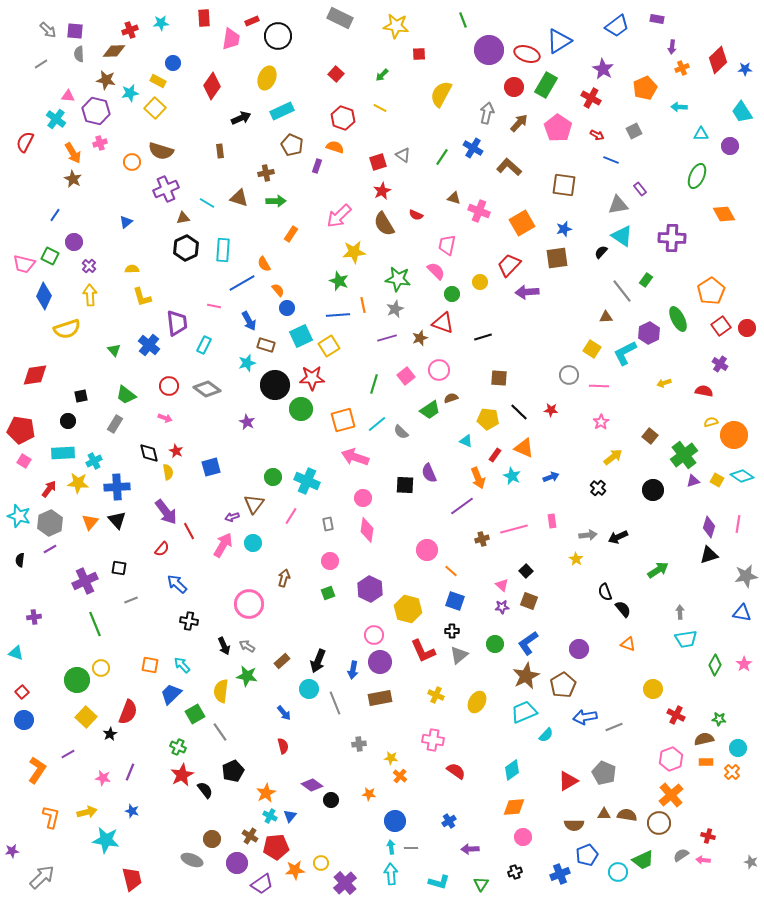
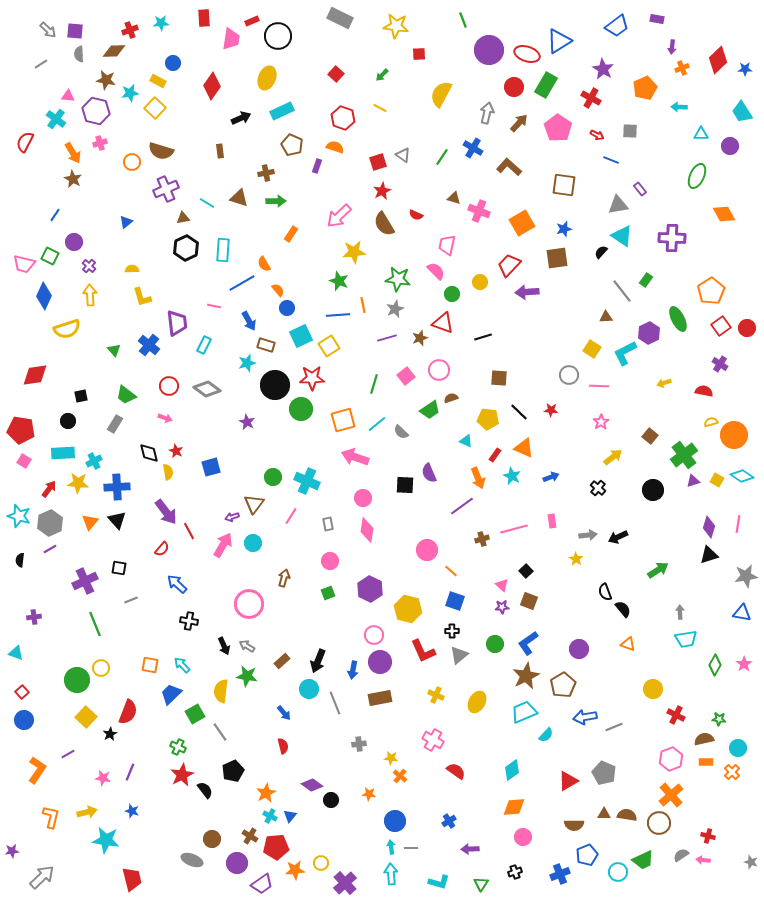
gray square at (634, 131): moved 4 px left; rotated 28 degrees clockwise
pink cross at (433, 740): rotated 20 degrees clockwise
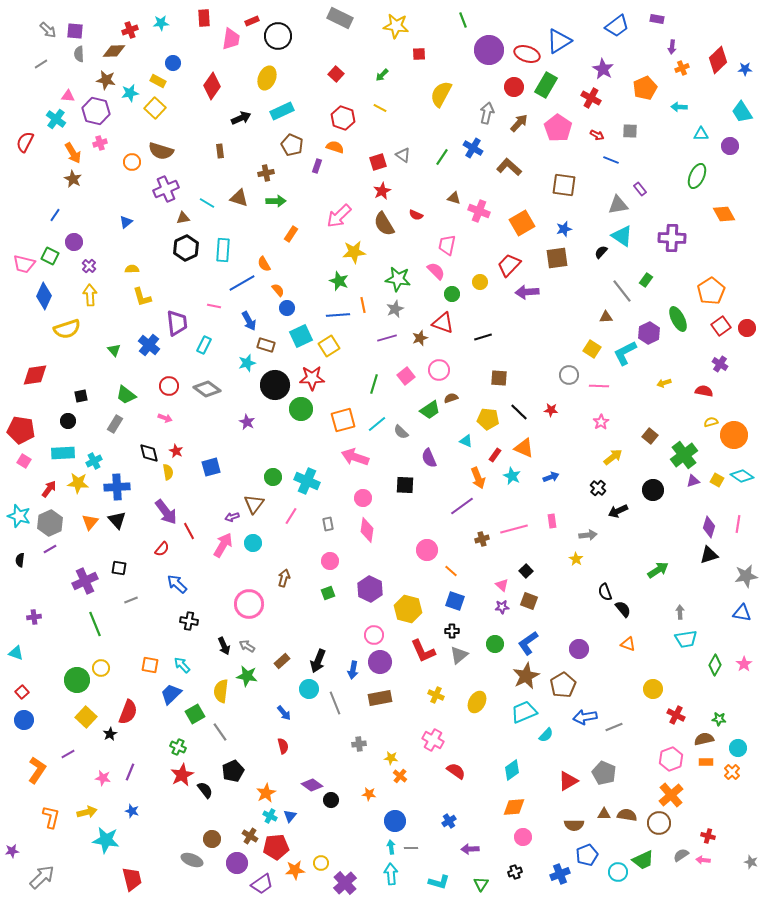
purple semicircle at (429, 473): moved 15 px up
black arrow at (618, 537): moved 26 px up
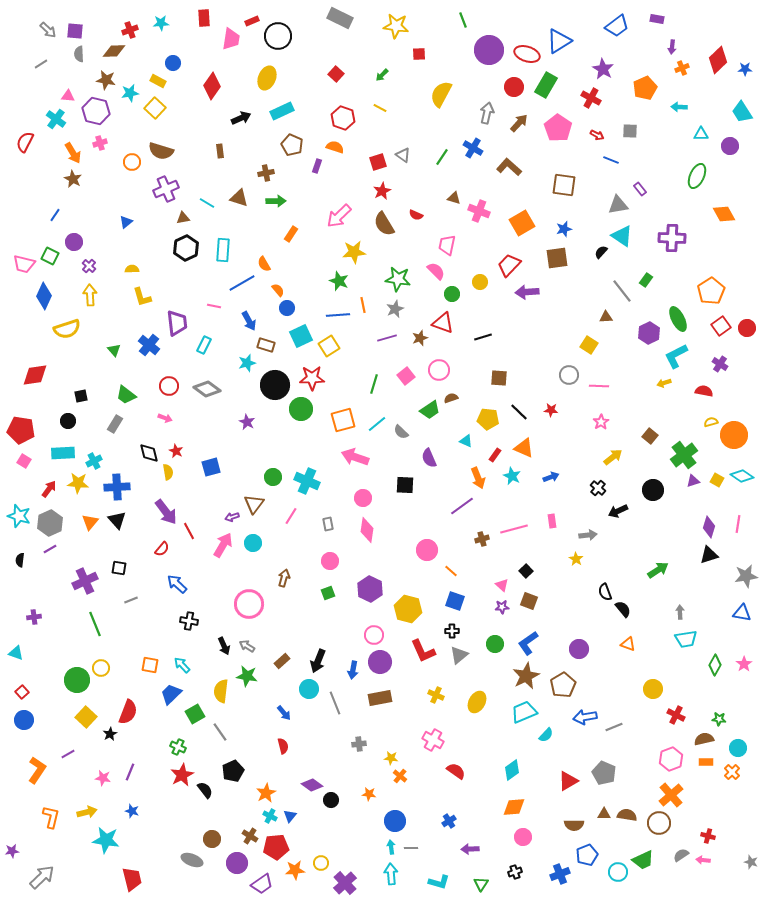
yellow square at (592, 349): moved 3 px left, 4 px up
cyan L-shape at (625, 353): moved 51 px right, 3 px down
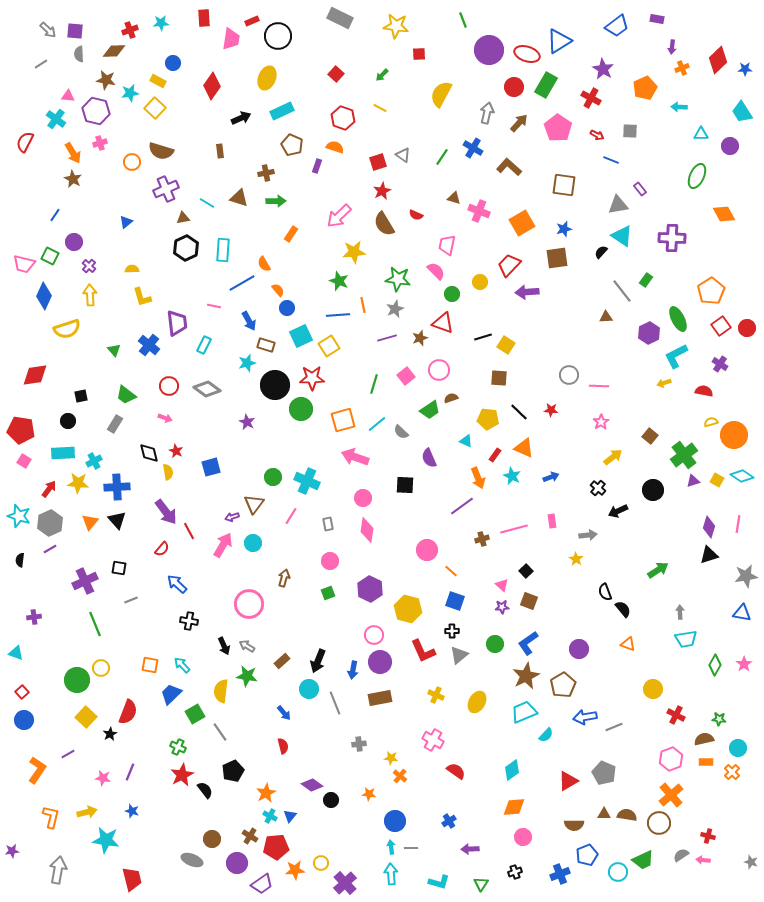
yellow square at (589, 345): moved 83 px left
gray arrow at (42, 877): moved 16 px right, 7 px up; rotated 36 degrees counterclockwise
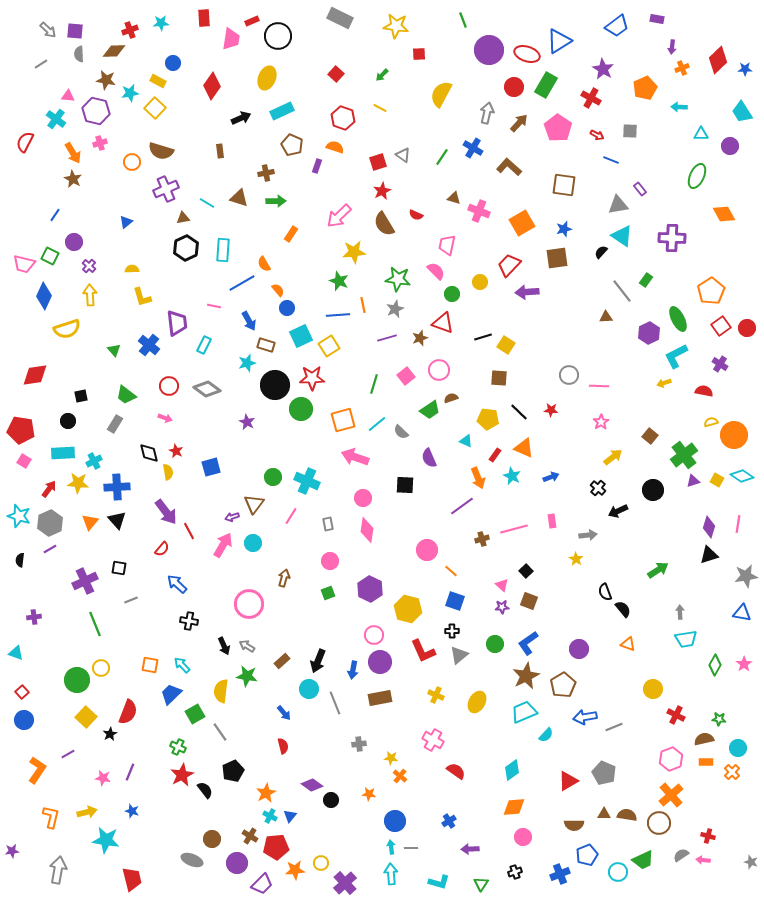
purple trapezoid at (262, 884): rotated 10 degrees counterclockwise
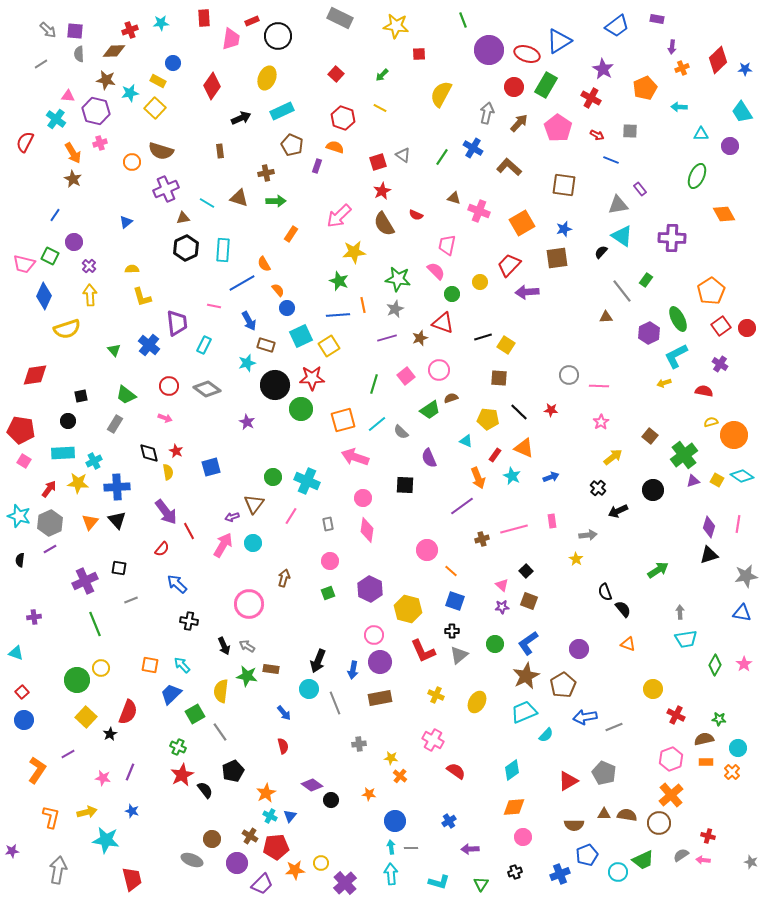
brown rectangle at (282, 661): moved 11 px left, 8 px down; rotated 49 degrees clockwise
